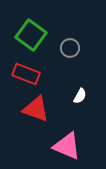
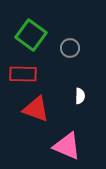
red rectangle: moved 3 px left; rotated 20 degrees counterclockwise
white semicircle: rotated 28 degrees counterclockwise
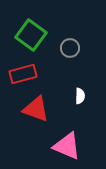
red rectangle: rotated 16 degrees counterclockwise
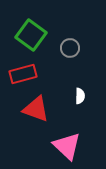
pink triangle: rotated 20 degrees clockwise
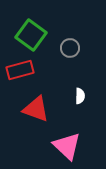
red rectangle: moved 3 px left, 4 px up
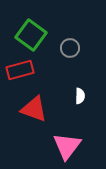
red triangle: moved 2 px left
pink triangle: rotated 24 degrees clockwise
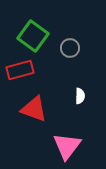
green square: moved 2 px right, 1 px down
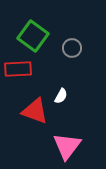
gray circle: moved 2 px right
red rectangle: moved 2 px left, 1 px up; rotated 12 degrees clockwise
white semicircle: moved 19 px left; rotated 28 degrees clockwise
red triangle: moved 1 px right, 2 px down
